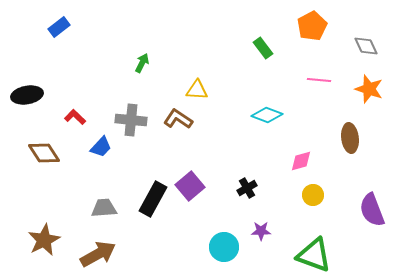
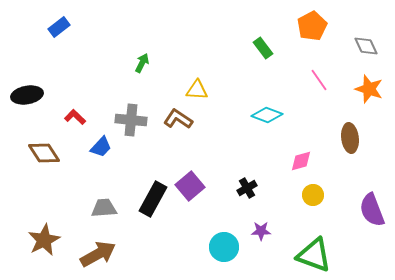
pink line: rotated 50 degrees clockwise
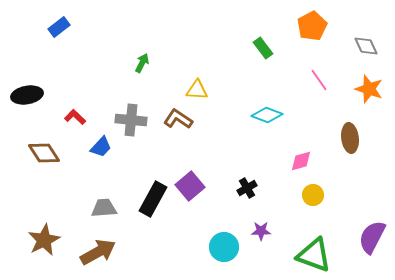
purple semicircle: moved 27 px down; rotated 48 degrees clockwise
brown arrow: moved 2 px up
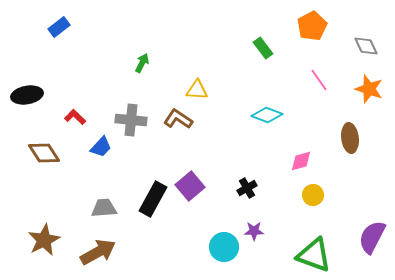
purple star: moved 7 px left
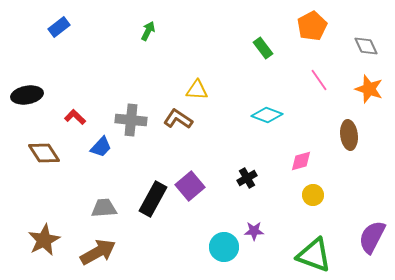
green arrow: moved 6 px right, 32 px up
brown ellipse: moved 1 px left, 3 px up
black cross: moved 10 px up
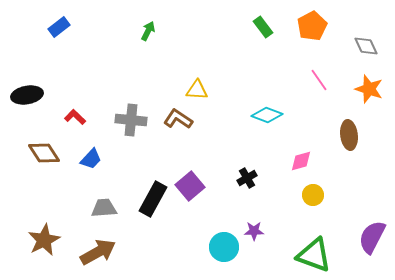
green rectangle: moved 21 px up
blue trapezoid: moved 10 px left, 12 px down
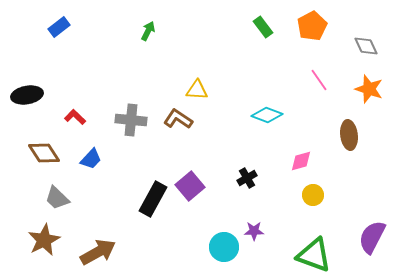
gray trapezoid: moved 47 px left, 10 px up; rotated 132 degrees counterclockwise
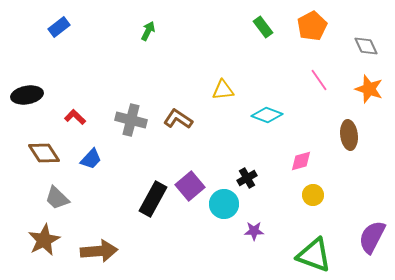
yellow triangle: moved 26 px right; rotated 10 degrees counterclockwise
gray cross: rotated 8 degrees clockwise
cyan circle: moved 43 px up
brown arrow: moved 1 px right, 1 px up; rotated 24 degrees clockwise
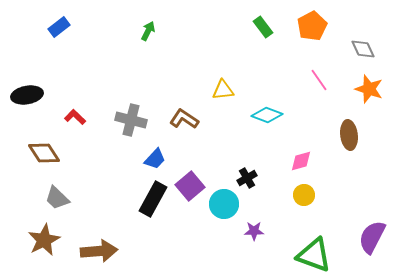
gray diamond: moved 3 px left, 3 px down
brown L-shape: moved 6 px right
blue trapezoid: moved 64 px right
yellow circle: moved 9 px left
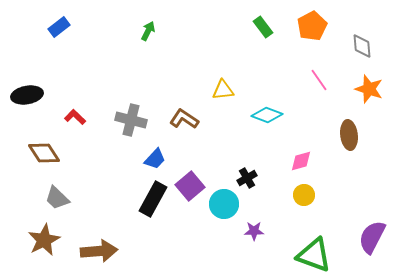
gray diamond: moved 1 px left, 3 px up; rotated 20 degrees clockwise
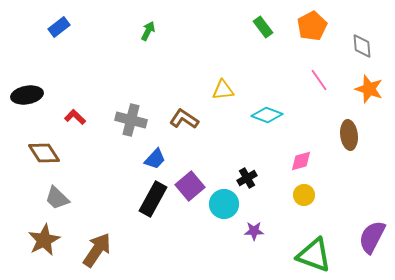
brown arrow: moved 2 px left, 1 px up; rotated 51 degrees counterclockwise
